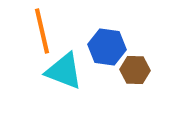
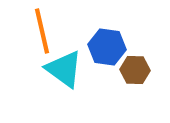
cyan triangle: moved 2 px up; rotated 15 degrees clockwise
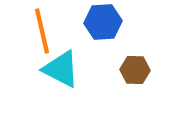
blue hexagon: moved 4 px left, 25 px up; rotated 12 degrees counterclockwise
cyan triangle: moved 3 px left; rotated 9 degrees counterclockwise
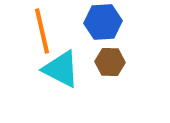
brown hexagon: moved 25 px left, 8 px up
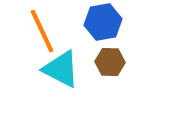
blue hexagon: rotated 6 degrees counterclockwise
orange line: rotated 12 degrees counterclockwise
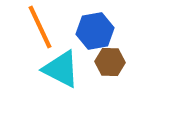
blue hexagon: moved 8 px left, 9 px down
orange line: moved 2 px left, 4 px up
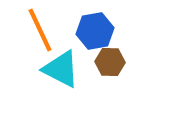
orange line: moved 3 px down
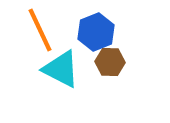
blue hexagon: moved 1 px right, 1 px down; rotated 12 degrees counterclockwise
